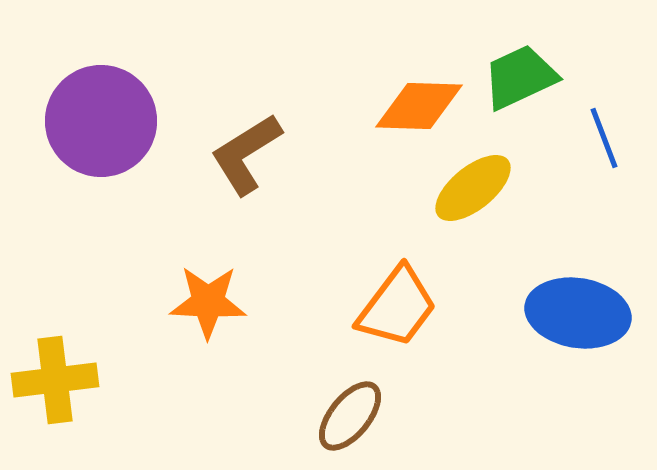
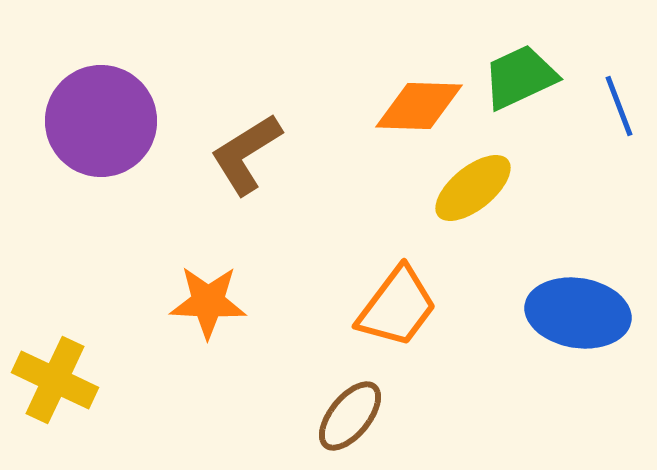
blue line: moved 15 px right, 32 px up
yellow cross: rotated 32 degrees clockwise
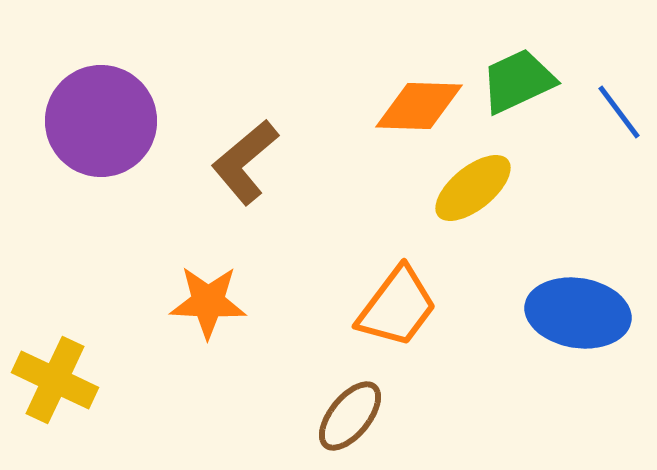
green trapezoid: moved 2 px left, 4 px down
blue line: moved 6 px down; rotated 16 degrees counterclockwise
brown L-shape: moved 1 px left, 8 px down; rotated 8 degrees counterclockwise
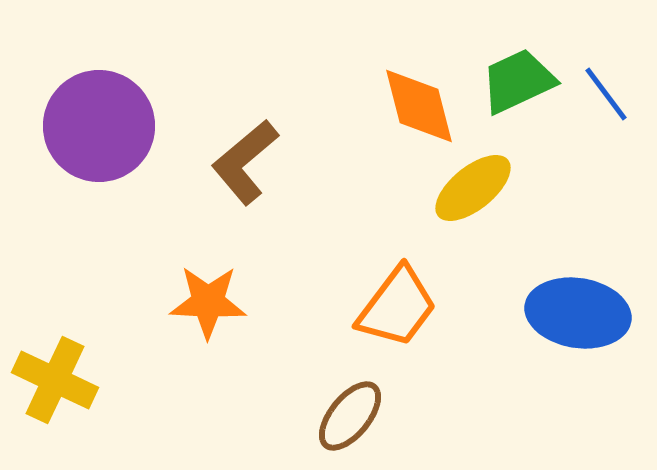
orange diamond: rotated 74 degrees clockwise
blue line: moved 13 px left, 18 px up
purple circle: moved 2 px left, 5 px down
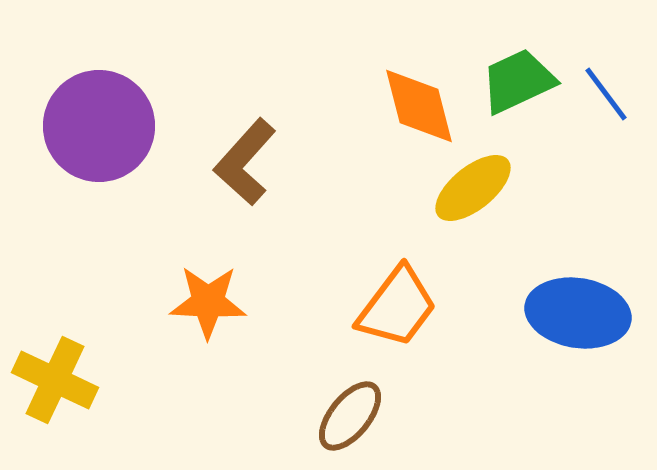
brown L-shape: rotated 8 degrees counterclockwise
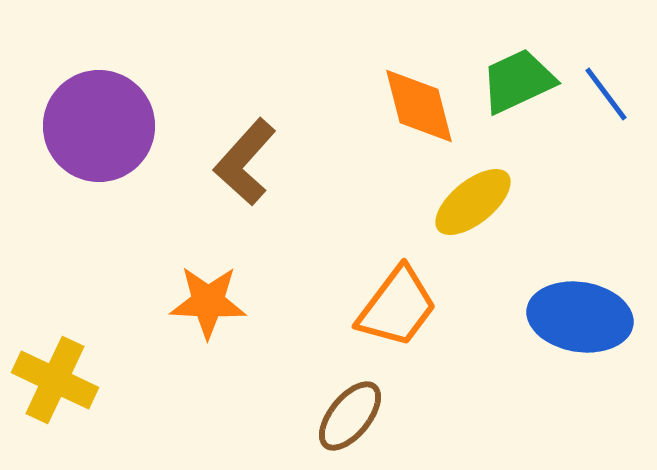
yellow ellipse: moved 14 px down
blue ellipse: moved 2 px right, 4 px down
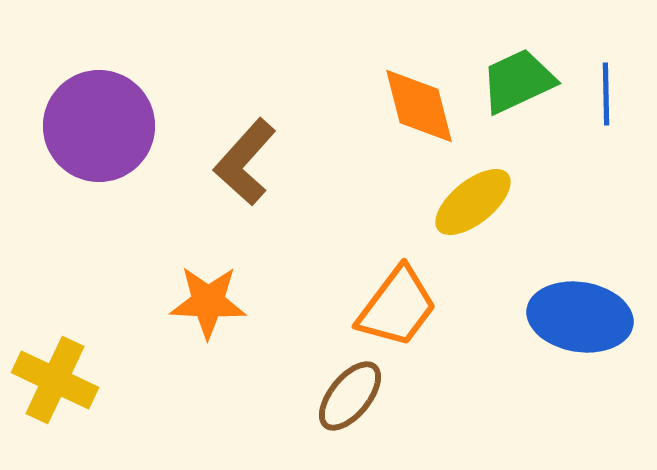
blue line: rotated 36 degrees clockwise
brown ellipse: moved 20 px up
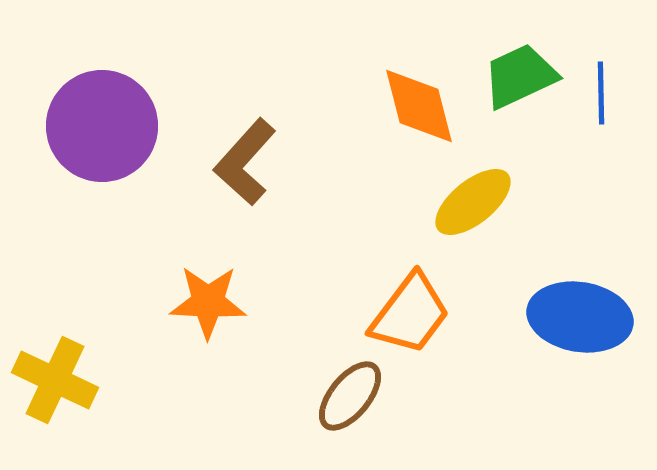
green trapezoid: moved 2 px right, 5 px up
blue line: moved 5 px left, 1 px up
purple circle: moved 3 px right
orange trapezoid: moved 13 px right, 7 px down
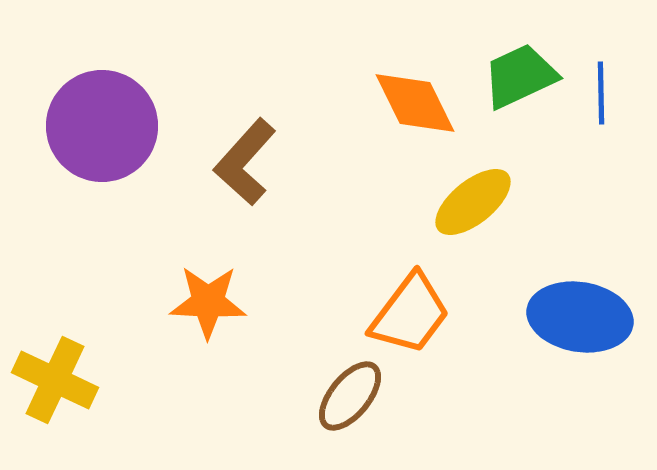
orange diamond: moved 4 px left, 3 px up; rotated 12 degrees counterclockwise
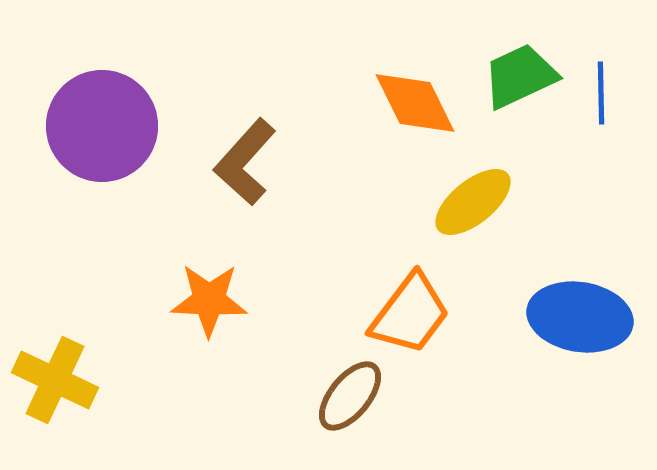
orange star: moved 1 px right, 2 px up
